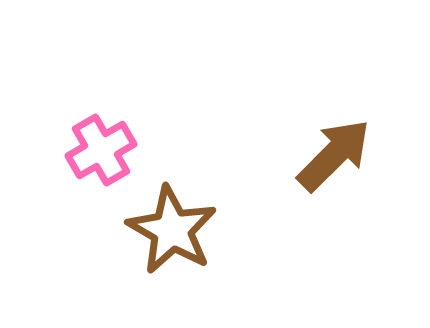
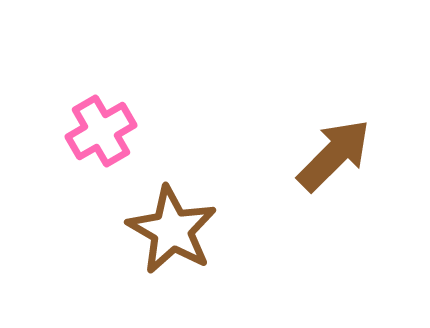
pink cross: moved 19 px up
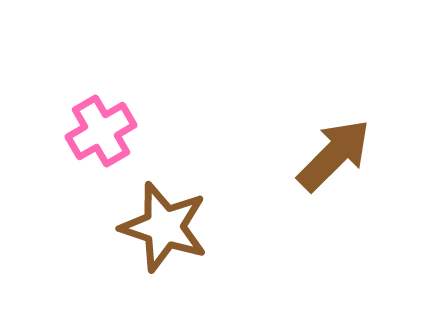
brown star: moved 8 px left, 3 px up; rotated 12 degrees counterclockwise
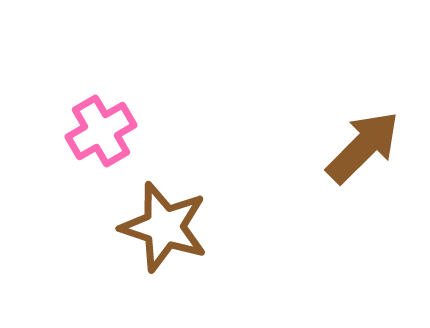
brown arrow: moved 29 px right, 8 px up
